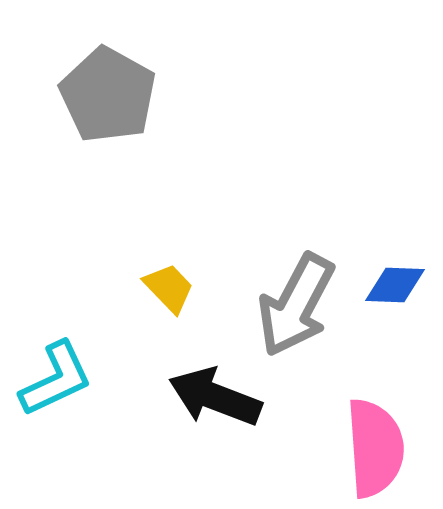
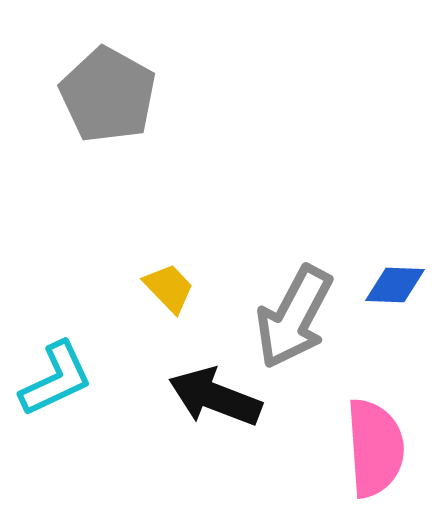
gray arrow: moved 2 px left, 12 px down
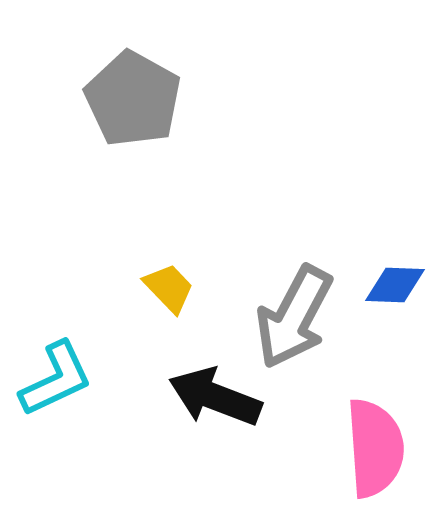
gray pentagon: moved 25 px right, 4 px down
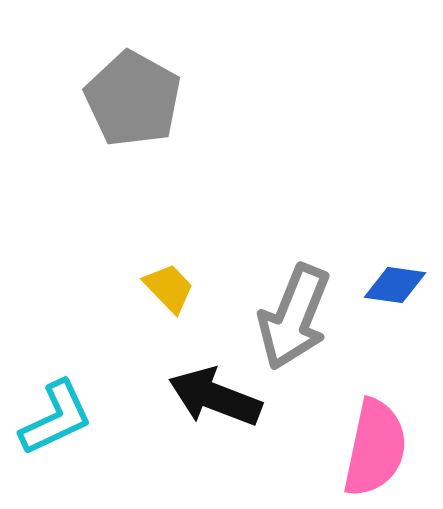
blue diamond: rotated 6 degrees clockwise
gray arrow: rotated 6 degrees counterclockwise
cyan L-shape: moved 39 px down
pink semicircle: rotated 16 degrees clockwise
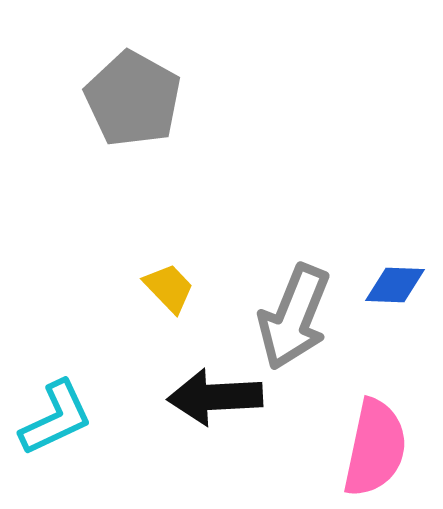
blue diamond: rotated 6 degrees counterclockwise
black arrow: rotated 24 degrees counterclockwise
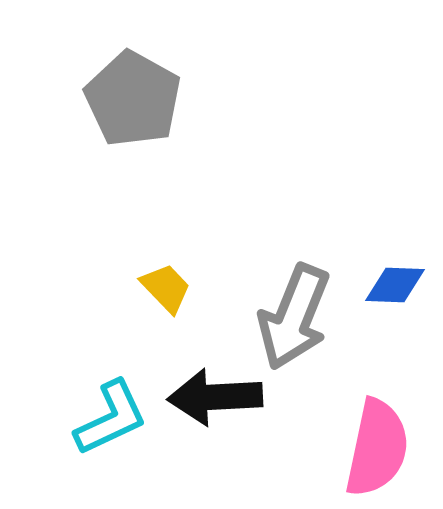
yellow trapezoid: moved 3 px left
cyan L-shape: moved 55 px right
pink semicircle: moved 2 px right
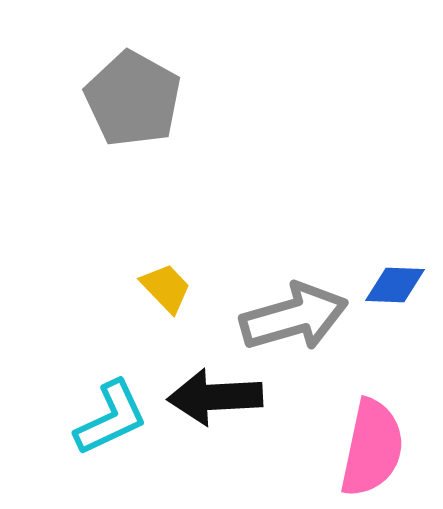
gray arrow: rotated 128 degrees counterclockwise
pink semicircle: moved 5 px left
